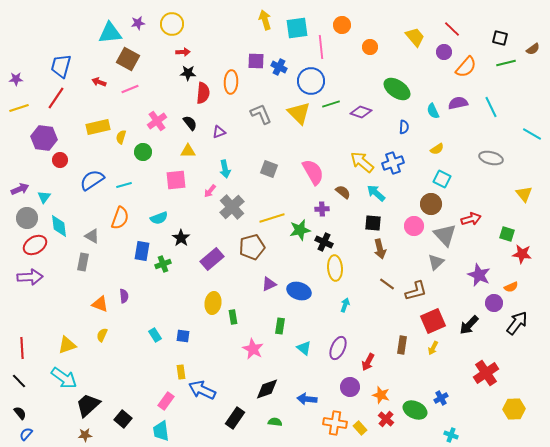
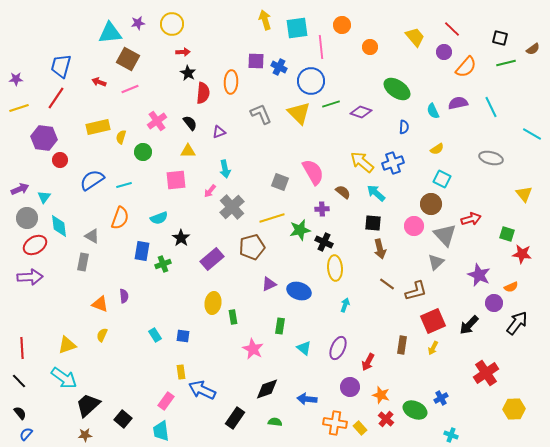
black star at (188, 73): rotated 28 degrees clockwise
gray square at (269, 169): moved 11 px right, 13 px down
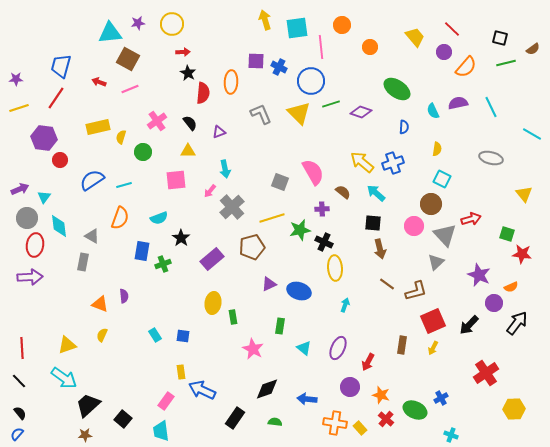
yellow semicircle at (437, 149): rotated 48 degrees counterclockwise
red ellipse at (35, 245): rotated 50 degrees counterclockwise
blue semicircle at (26, 434): moved 9 px left
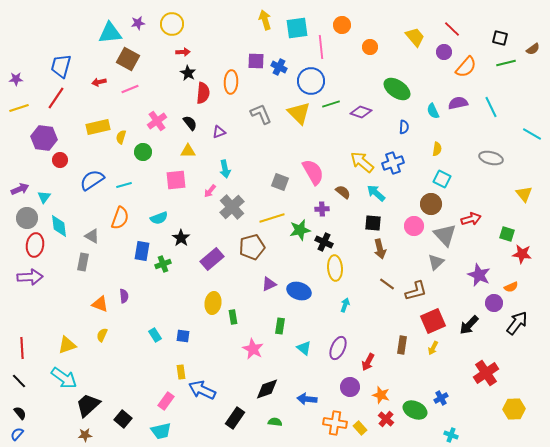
red arrow at (99, 82): rotated 32 degrees counterclockwise
cyan trapezoid at (161, 431): rotated 95 degrees counterclockwise
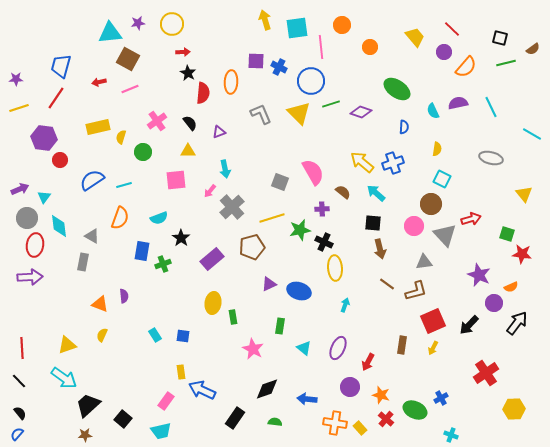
gray triangle at (436, 262): moved 12 px left; rotated 36 degrees clockwise
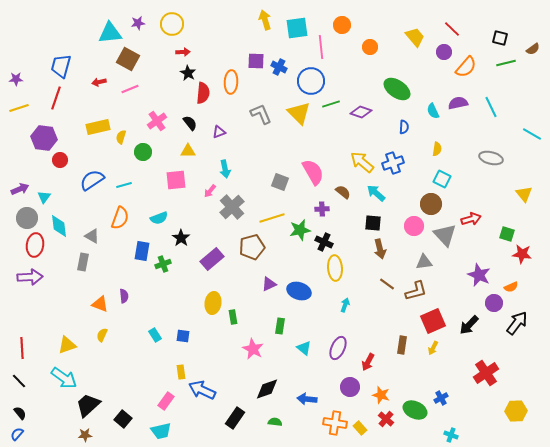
red line at (56, 98): rotated 15 degrees counterclockwise
yellow hexagon at (514, 409): moved 2 px right, 2 px down
